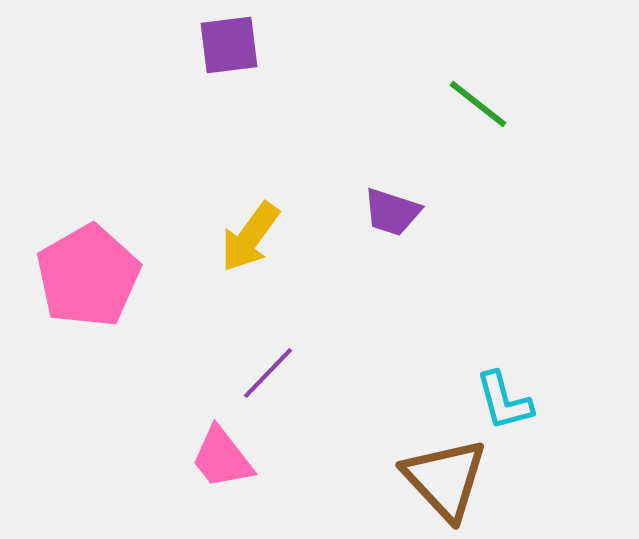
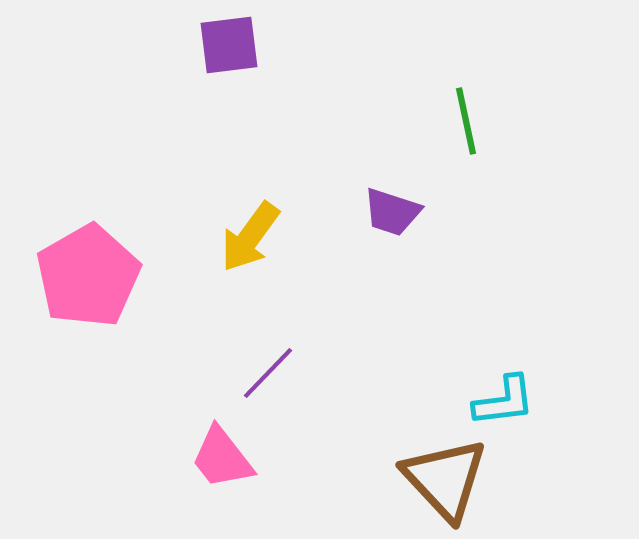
green line: moved 12 px left, 17 px down; rotated 40 degrees clockwise
cyan L-shape: rotated 82 degrees counterclockwise
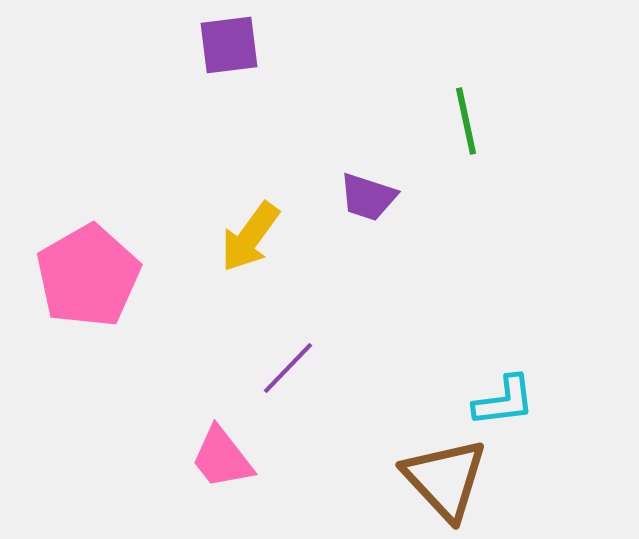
purple trapezoid: moved 24 px left, 15 px up
purple line: moved 20 px right, 5 px up
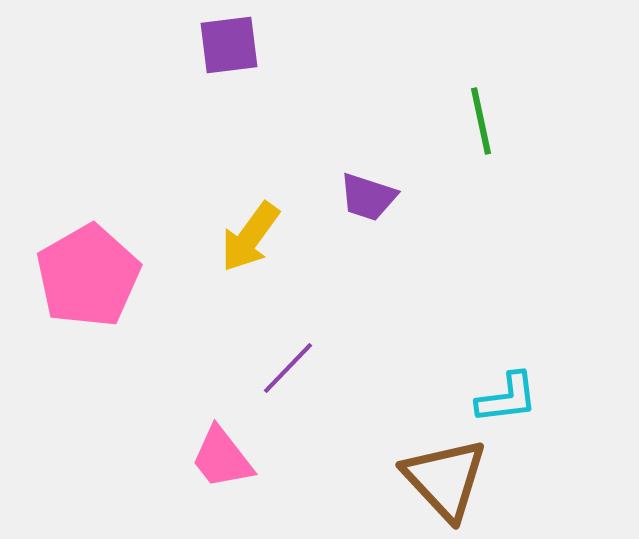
green line: moved 15 px right
cyan L-shape: moved 3 px right, 3 px up
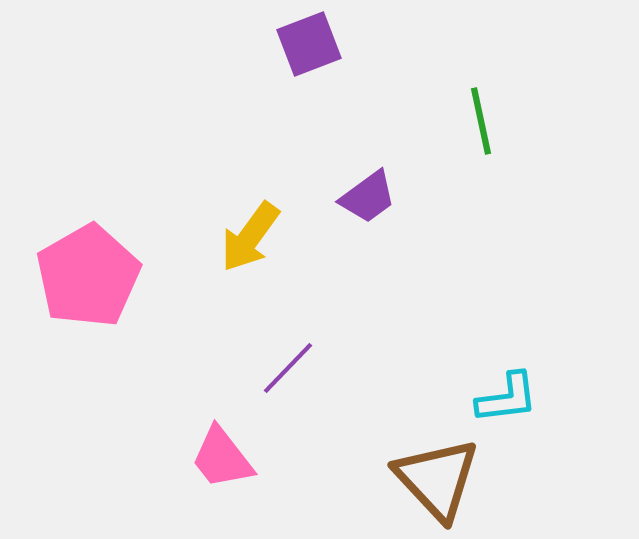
purple square: moved 80 px right, 1 px up; rotated 14 degrees counterclockwise
purple trapezoid: rotated 54 degrees counterclockwise
brown triangle: moved 8 px left
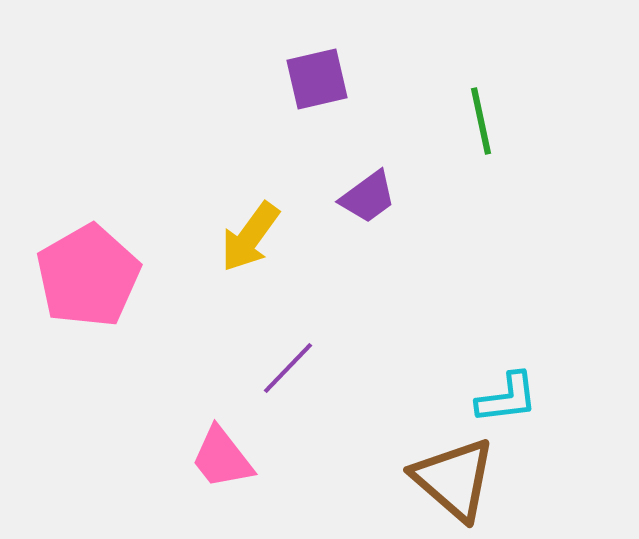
purple square: moved 8 px right, 35 px down; rotated 8 degrees clockwise
brown triangle: moved 17 px right; rotated 6 degrees counterclockwise
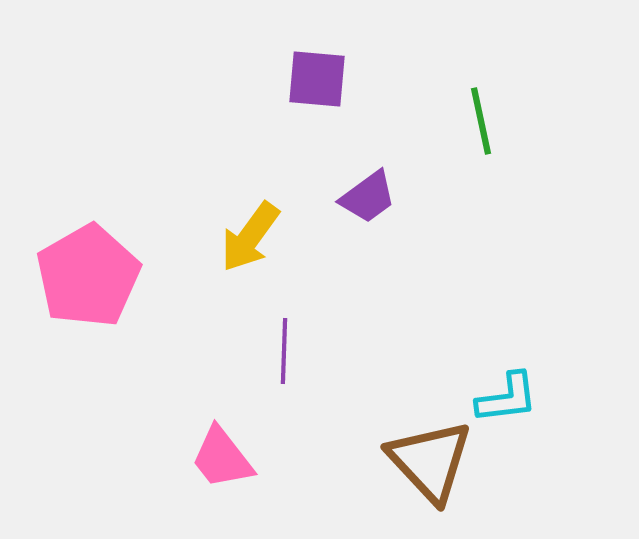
purple square: rotated 18 degrees clockwise
purple line: moved 4 px left, 17 px up; rotated 42 degrees counterclockwise
brown triangle: moved 24 px left, 18 px up; rotated 6 degrees clockwise
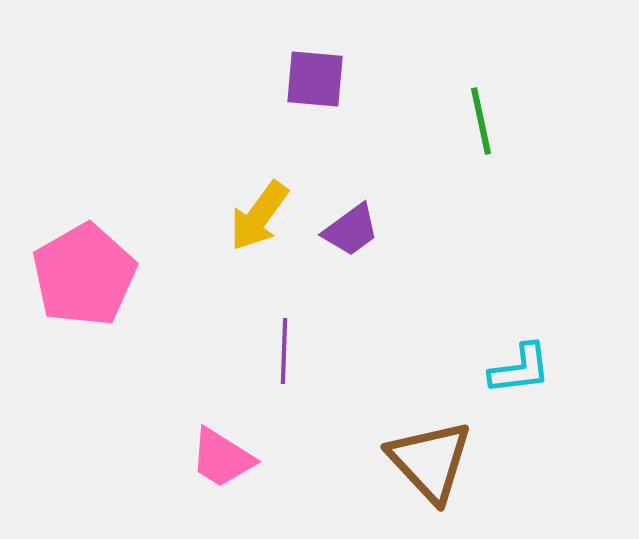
purple square: moved 2 px left
purple trapezoid: moved 17 px left, 33 px down
yellow arrow: moved 9 px right, 21 px up
pink pentagon: moved 4 px left, 1 px up
cyan L-shape: moved 13 px right, 29 px up
pink trapezoid: rotated 20 degrees counterclockwise
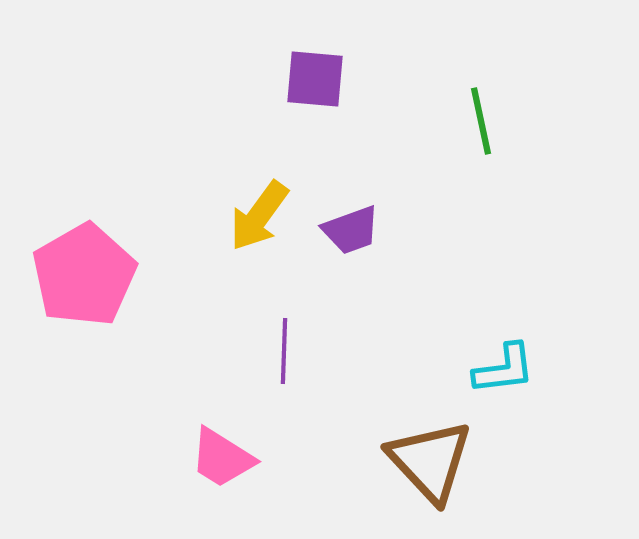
purple trapezoid: rotated 16 degrees clockwise
cyan L-shape: moved 16 px left
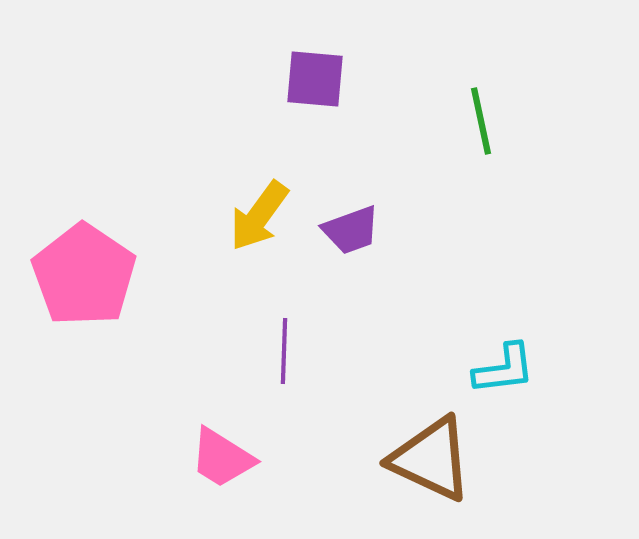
pink pentagon: rotated 8 degrees counterclockwise
brown triangle: moved 1 px right, 2 px up; rotated 22 degrees counterclockwise
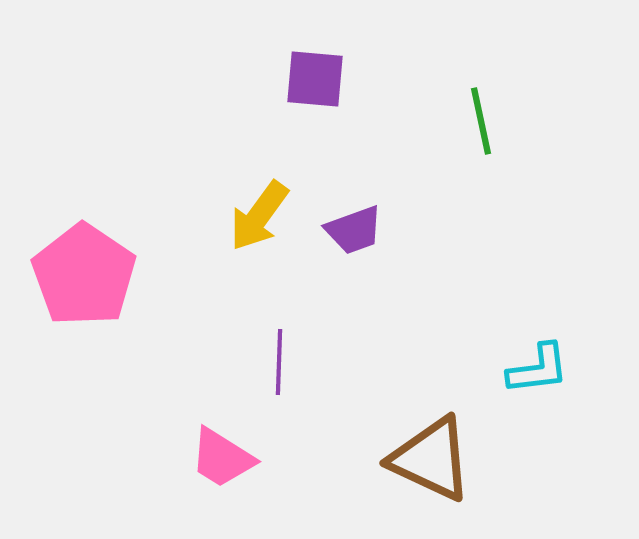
purple trapezoid: moved 3 px right
purple line: moved 5 px left, 11 px down
cyan L-shape: moved 34 px right
